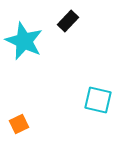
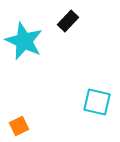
cyan square: moved 1 px left, 2 px down
orange square: moved 2 px down
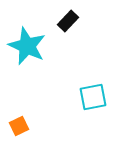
cyan star: moved 3 px right, 5 px down
cyan square: moved 4 px left, 5 px up; rotated 24 degrees counterclockwise
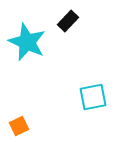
cyan star: moved 4 px up
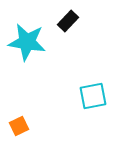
cyan star: rotated 15 degrees counterclockwise
cyan square: moved 1 px up
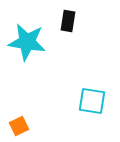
black rectangle: rotated 35 degrees counterclockwise
cyan square: moved 1 px left, 5 px down; rotated 20 degrees clockwise
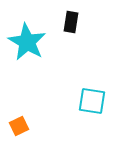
black rectangle: moved 3 px right, 1 px down
cyan star: rotated 21 degrees clockwise
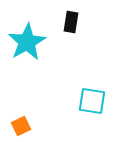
cyan star: rotated 12 degrees clockwise
orange square: moved 2 px right
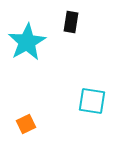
orange square: moved 5 px right, 2 px up
